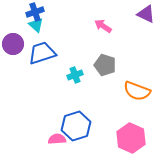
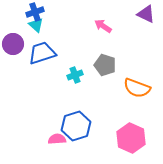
orange semicircle: moved 3 px up
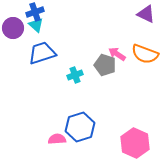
pink arrow: moved 14 px right, 28 px down
purple circle: moved 16 px up
orange semicircle: moved 8 px right, 34 px up
blue hexagon: moved 4 px right, 1 px down
pink hexagon: moved 4 px right, 5 px down
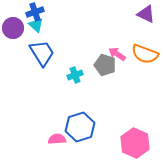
blue trapezoid: rotated 76 degrees clockwise
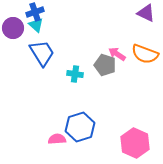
purple triangle: moved 1 px up
cyan cross: moved 1 px up; rotated 28 degrees clockwise
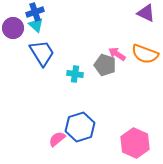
pink semicircle: rotated 36 degrees counterclockwise
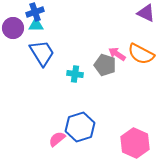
cyan triangle: rotated 42 degrees counterclockwise
orange semicircle: moved 4 px left; rotated 8 degrees clockwise
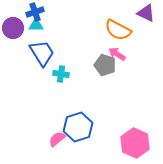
orange semicircle: moved 23 px left, 24 px up
cyan cross: moved 14 px left
blue hexagon: moved 2 px left
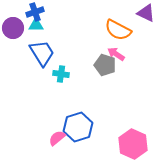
pink arrow: moved 1 px left
pink semicircle: moved 1 px up
pink hexagon: moved 2 px left, 1 px down
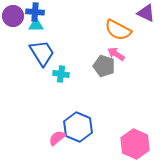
blue cross: rotated 24 degrees clockwise
purple circle: moved 12 px up
gray pentagon: moved 1 px left, 1 px down
blue hexagon: rotated 20 degrees counterclockwise
pink hexagon: moved 2 px right
